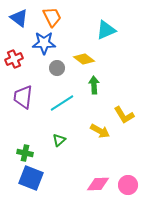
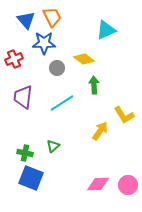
blue triangle: moved 7 px right, 2 px down; rotated 12 degrees clockwise
yellow arrow: rotated 84 degrees counterclockwise
green triangle: moved 6 px left, 6 px down
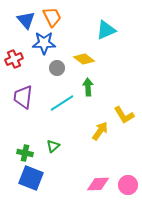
green arrow: moved 6 px left, 2 px down
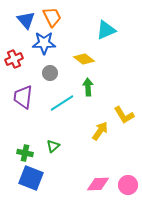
gray circle: moved 7 px left, 5 px down
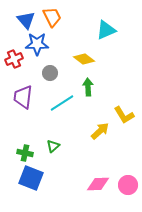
blue star: moved 7 px left, 1 px down
yellow arrow: rotated 12 degrees clockwise
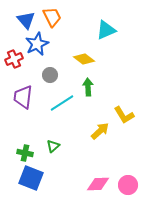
blue star: rotated 25 degrees counterclockwise
gray circle: moved 2 px down
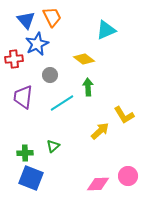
red cross: rotated 18 degrees clockwise
green cross: rotated 14 degrees counterclockwise
pink circle: moved 9 px up
